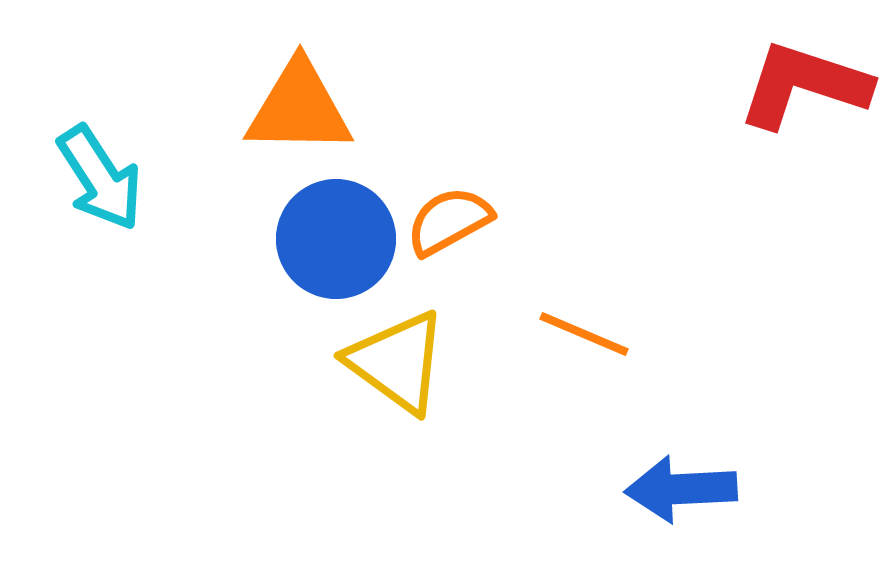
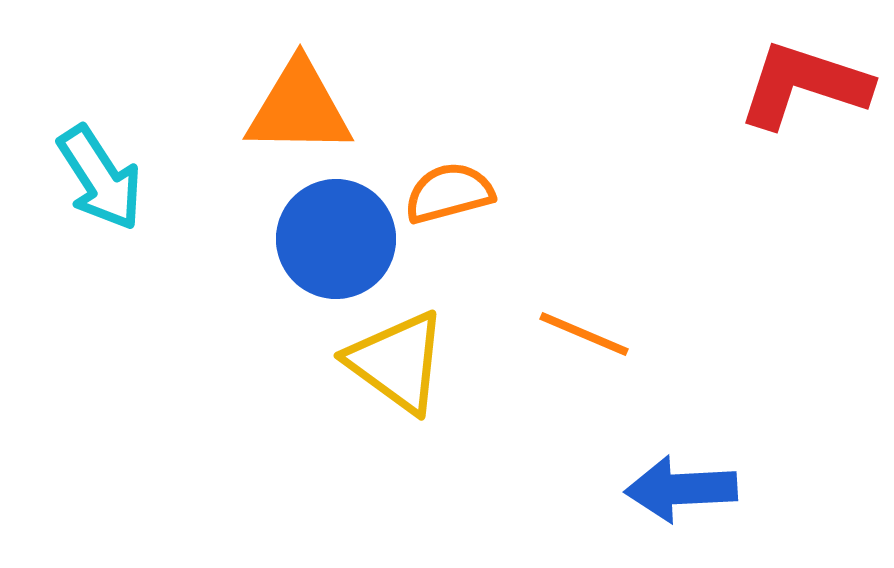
orange semicircle: moved 28 px up; rotated 14 degrees clockwise
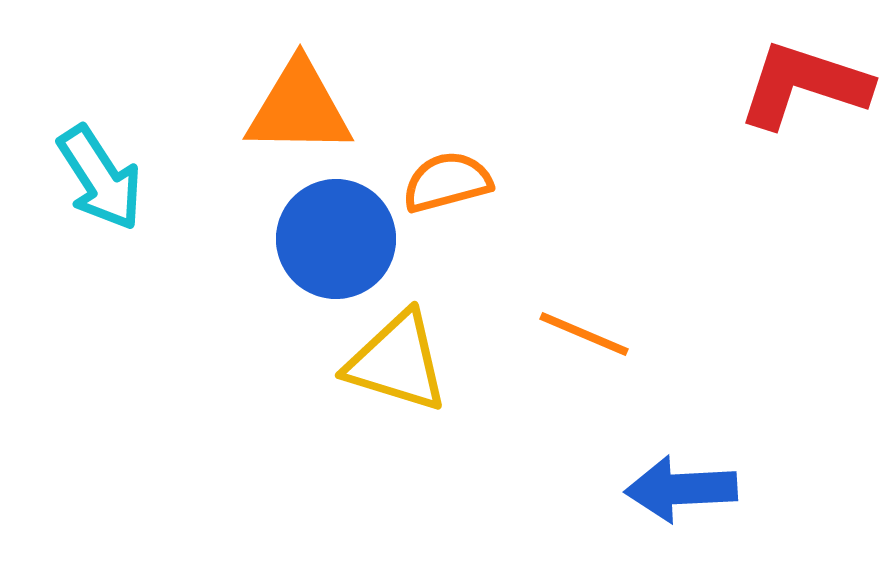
orange semicircle: moved 2 px left, 11 px up
yellow triangle: rotated 19 degrees counterclockwise
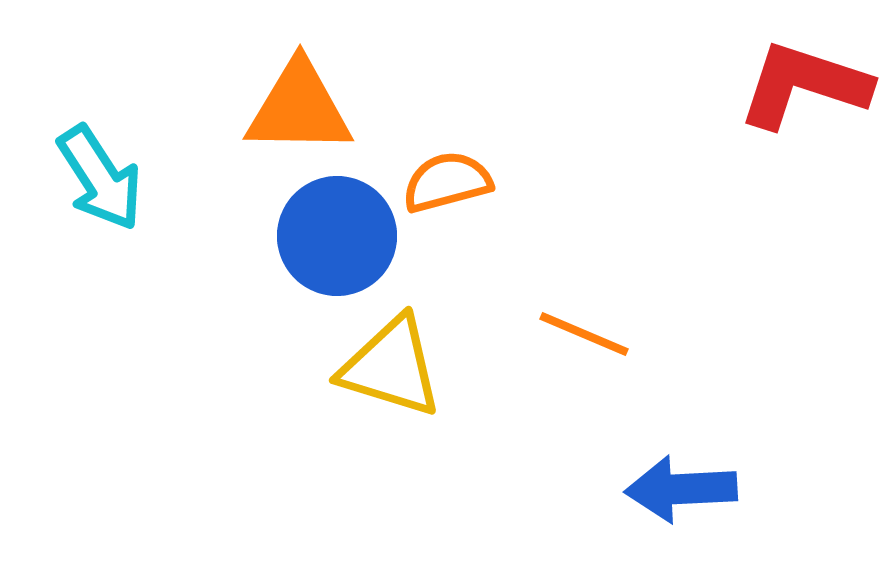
blue circle: moved 1 px right, 3 px up
yellow triangle: moved 6 px left, 5 px down
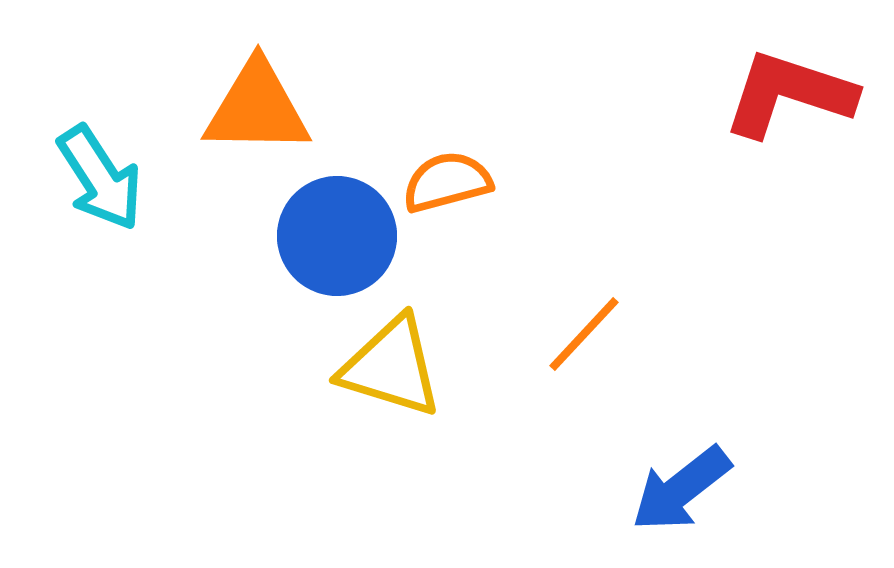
red L-shape: moved 15 px left, 9 px down
orange triangle: moved 42 px left
orange line: rotated 70 degrees counterclockwise
blue arrow: rotated 35 degrees counterclockwise
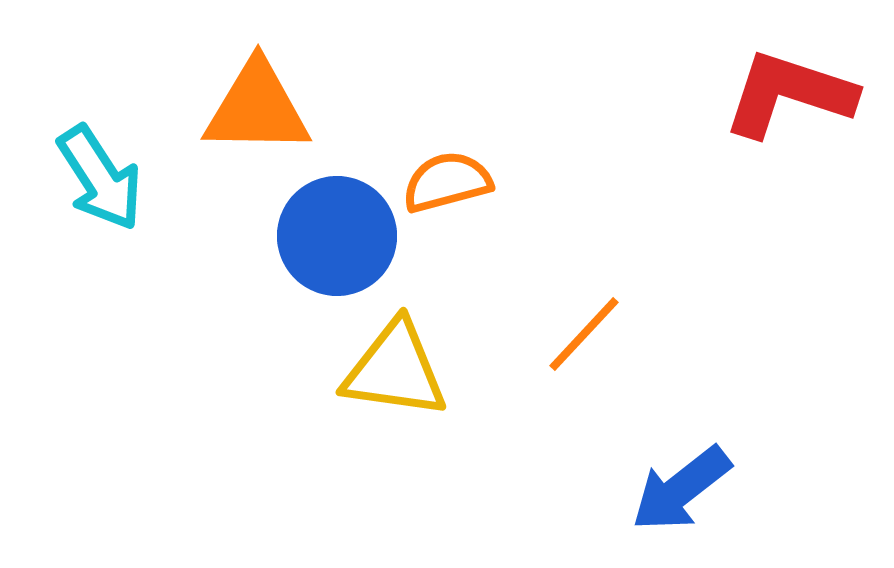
yellow triangle: moved 4 px right, 3 px down; rotated 9 degrees counterclockwise
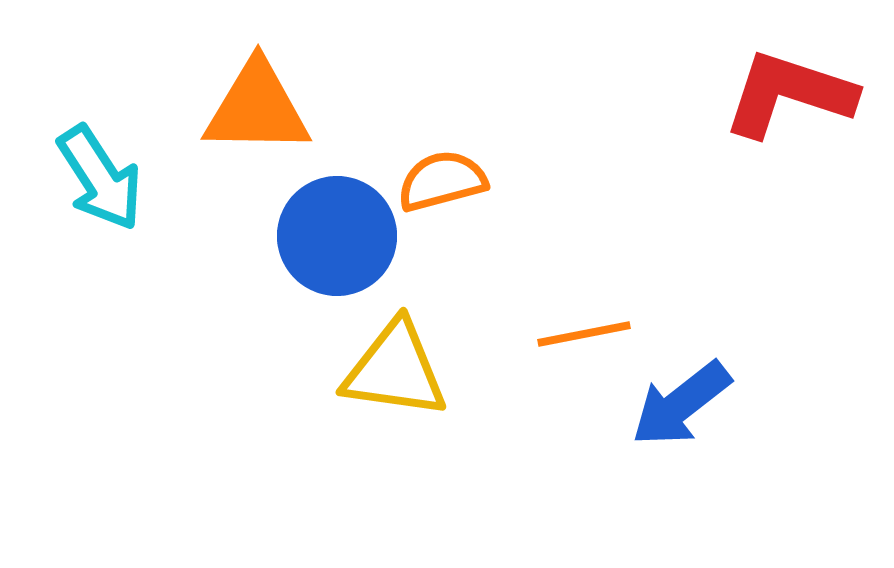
orange semicircle: moved 5 px left, 1 px up
orange line: rotated 36 degrees clockwise
blue arrow: moved 85 px up
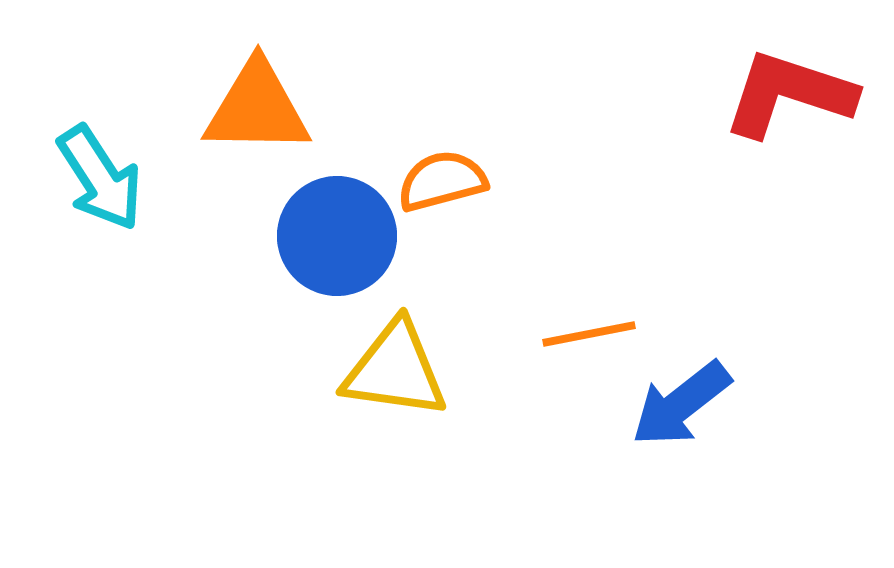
orange line: moved 5 px right
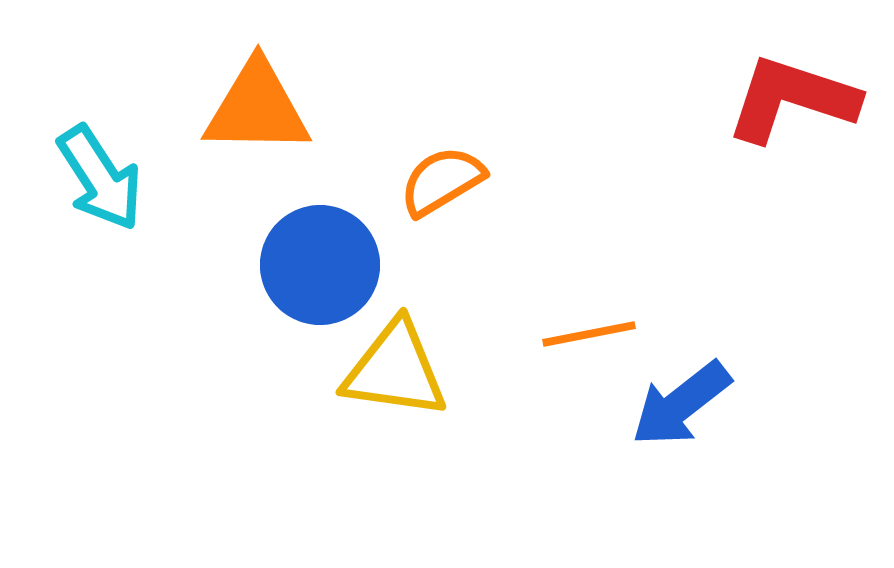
red L-shape: moved 3 px right, 5 px down
orange semicircle: rotated 16 degrees counterclockwise
blue circle: moved 17 px left, 29 px down
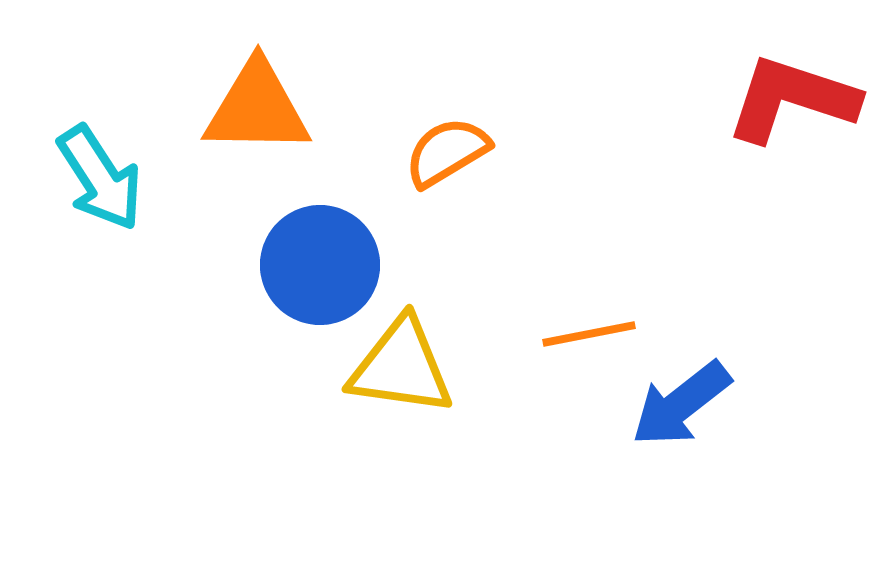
orange semicircle: moved 5 px right, 29 px up
yellow triangle: moved 6 px right, 3 px up
